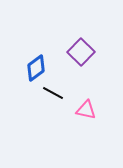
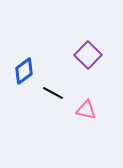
purple square: moved 7 px right, 3 px down
blue diamond: moved 12 px left, 3 px down
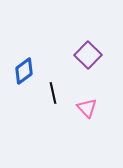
black line: rotated 50 degrees clockwise
pink triangle: moved 1 px right, 2 px up; rotated 35 degrees clockwise
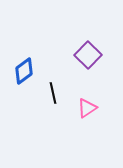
pink triangle: rotated 40 degrees clockwise
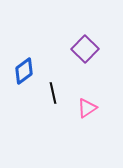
purple square: moved 3 px left, 6 px up
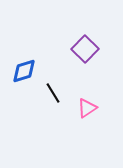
blue diamond: rotated 20 degrees clockwise
black line: rotated 20 degrees counterclockwise
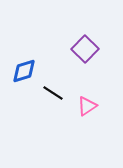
black line: rotated 25 degrees counterclockwise
pink triangle: moved 2 px up
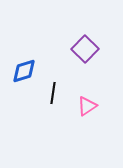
black line: rotated 65 degrees clockwise
